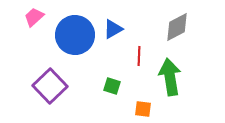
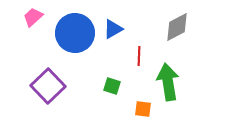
pink trapezoid: moved 1 px left
blue circle: moved 2 px up
green arrow: moved 2 px left, 5 px down
purple square: moved 2 px left
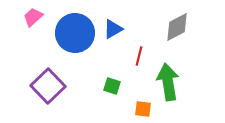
red line: rotated 12 degrees clockwise
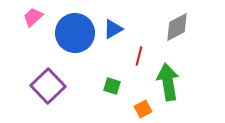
orange square: rotated 36 degrees counterclockwise
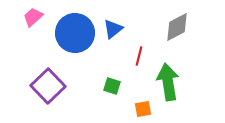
blue triangle: rotated 10 degrees counterclockwise
orange square: rotated 18 degrees clockwise
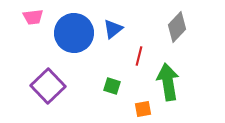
pink trapezoid: rotated 145 degrees counterclockwise
gray diamond: rotated 20 degrees counterclockwise
blue circle: moved 1 px left
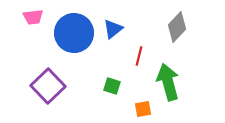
green arrow: rotated 6 degrees counterclockwise
